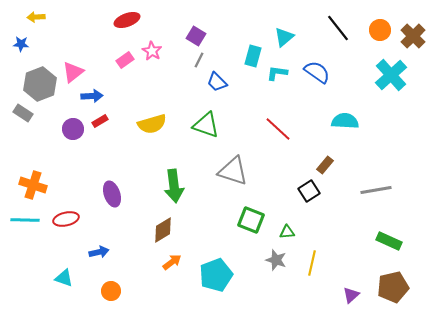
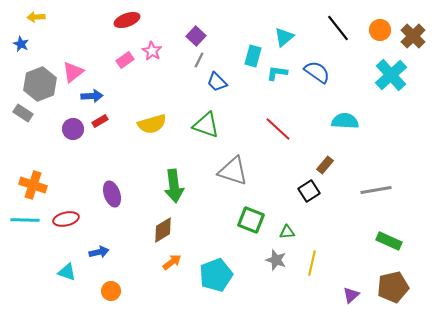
purple square at (196, 36): rotated 12 degrees clockwise
blue star at (21, 44): rotated 21 degrees clockwise
cyan triangle at (64, 278): moved 3 px right, 6 px up
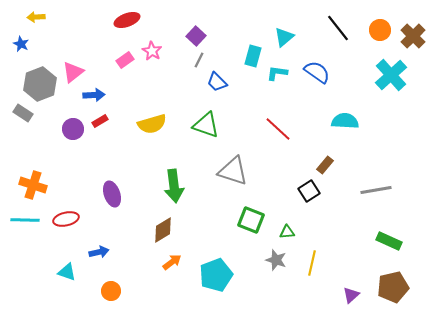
blue arrow at (92, 96): moved 2 px right, 1 px up
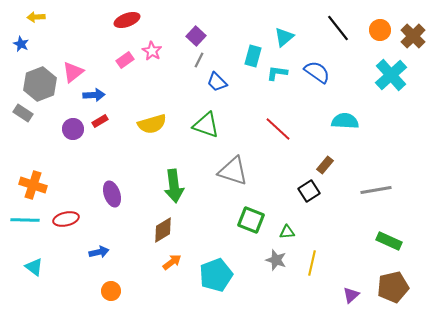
cyan triangle at (67, 272): moved 33 px left, 5 px up; rotated 18 degrees clockwise
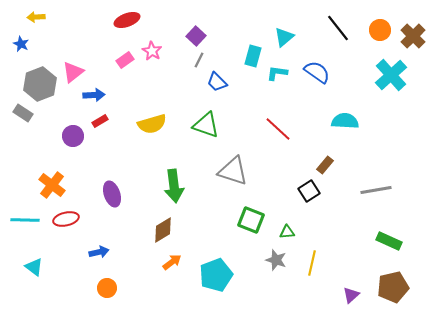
purple circle at (73, 129): moved 7 px down
orange cross at (33, 185): moved 19 px right; rotated 20 degrees clockwise
orange circle at (111, 291): moved 4 px left, 3 px up
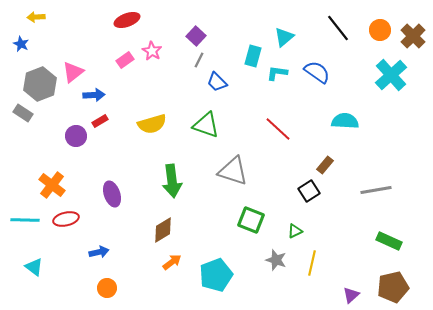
purple circle at (73, 136): moved 3 px right
green arrow at (174, 186): moved 2 px left, 5 px up
green triangle at (287, 232): moved 8 px right, 1 px up; rotated 21 degrees counterclockwise
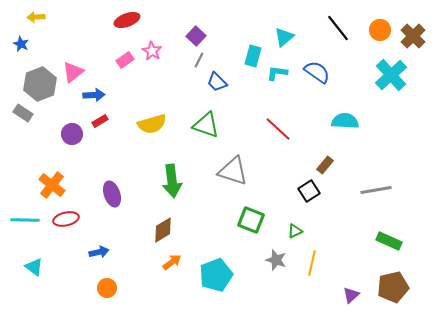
purple circle at (76, 136): moved 4 px left, 2 px up
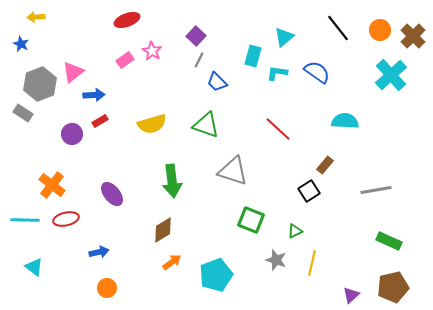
purple ellipse at (112, 194): rotated 20 degrees counterclockwise
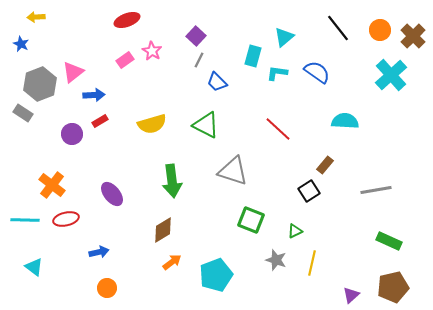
green triangle at (206, 125): rotated 8 degrees clockwise
